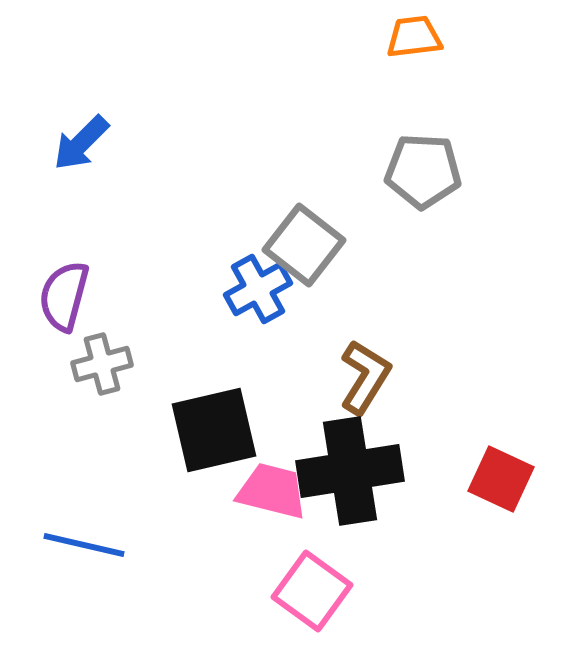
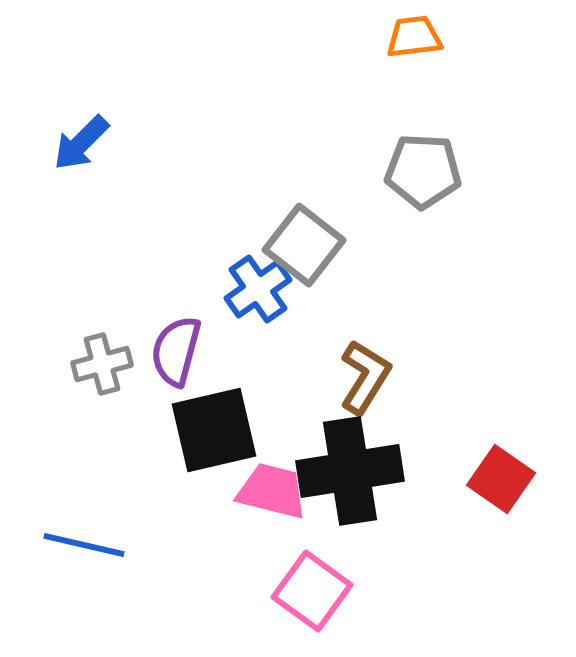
blue cross: rotated 6 degrees counterclockwise
purple semicircle: moved 112 px right, 55 px down
red square: rotated 10 degrees clockwise
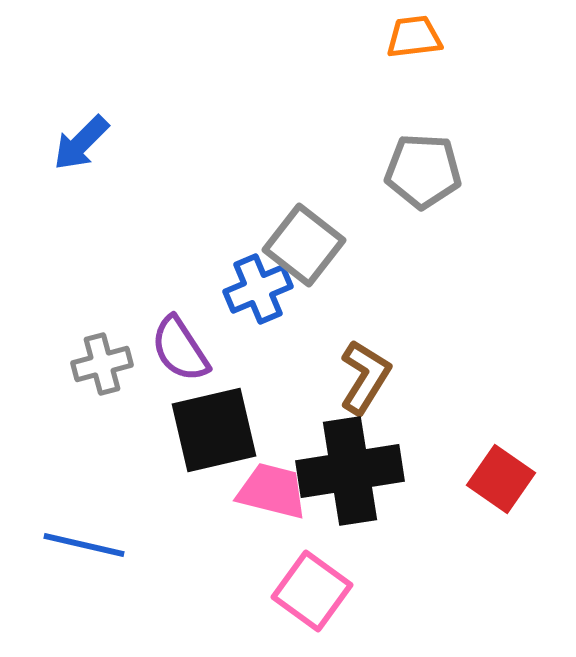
blue cross: rotated 12 degrees clockwise
purple semicircle: moved 4 px right, 2 px up; rotated 48 degrees counterclockwise
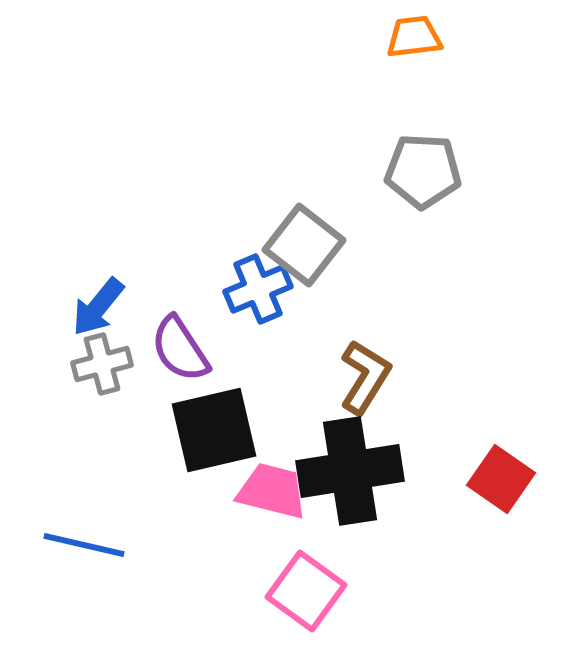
blue arrow: moved 17 px right, 164 px down; rotated 6 degrees counterclockwise
pink square: moved 6 px left
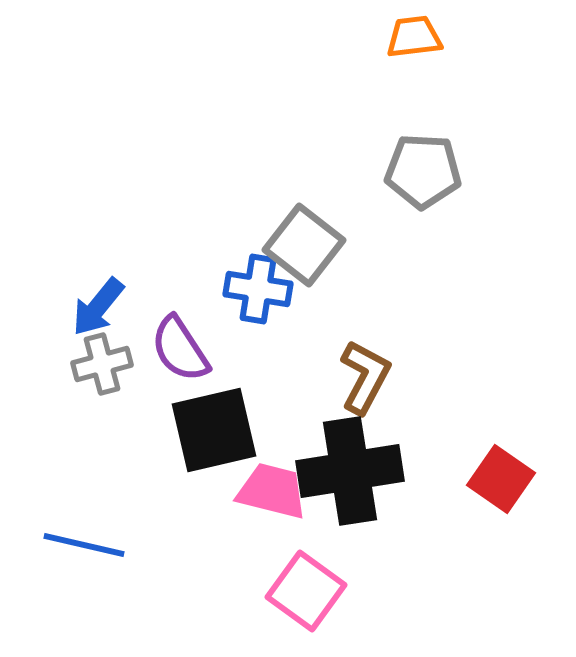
blue cross: rotated 32 degrees clockwise
brown L-shape: rotated 4 degrees counterclockwise
